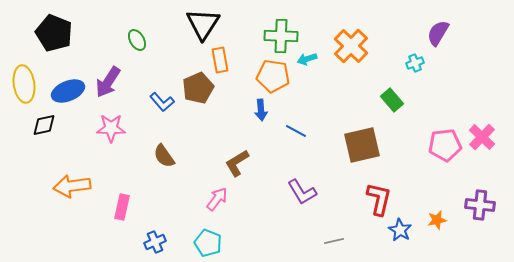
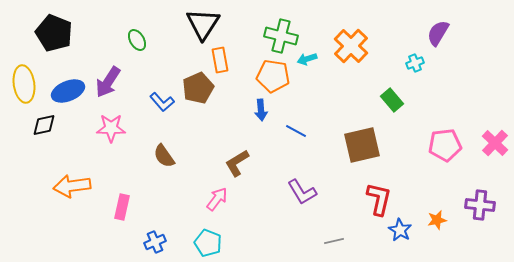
green cross: rotated 12 degrees clockwise
pink cross: moved 13 px right, 6 px down
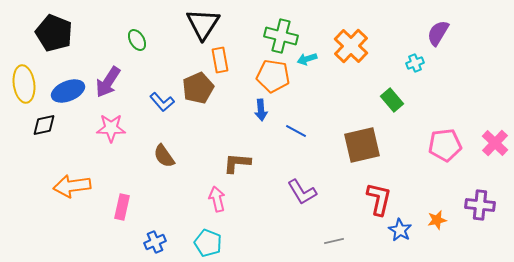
brown L-shape: rotated 36 degrees clockwise
pink arrow: rotated 50 degrees counterclockwise
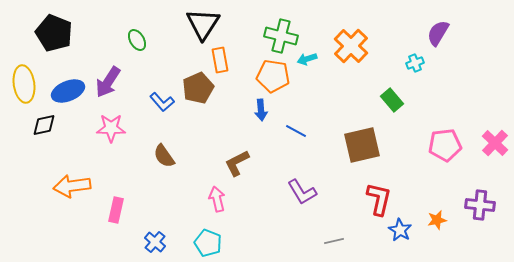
brown L-shape: rotated 32 degrees counterclockwise
pink rectangle: moved 6 px left, 3 px down
blue cross: rotated 25 degrees counterclockwise
